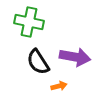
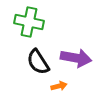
purple arrow: moved 1 px right, 1 px down
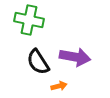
green cross: moved 2 px up
purple arrow: moved 1 px left, 1 px up
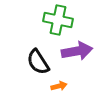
green cross: moved 29 px right
purple arrow: moved 2 px right, 6 px up; rotated 20 degrees counterclockwise
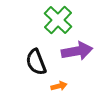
green cross: rotated 32 degrees clockwise
black semicircle: moved 2 px left; rotated 12 degrees clockwise
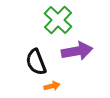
orange arrow: moved 7 px left
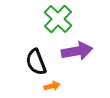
green cross: moved 1 px up
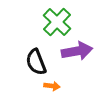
green cross: moved 1 px left, 3 px down
orange arrow: rotated 21 degrees clockwise
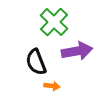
green cross: moved 3 px left
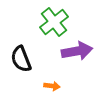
green cross: rotated 8 degrees clockwise
black semicircle: moved 15 px left, 3 px up
